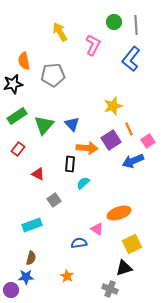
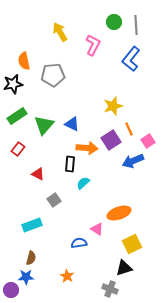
blue triangle: rotated 21 degrees counterclockwise
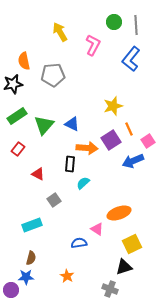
black triangle: moved 1 px up
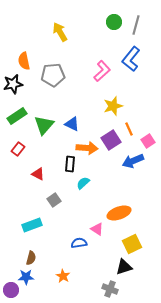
gray line: rotated 18 degrees clockwise
pink L-shape: moved 9 px right, 26 px down; rotated 20 degrees clockwise
orange star: moved 4 px left
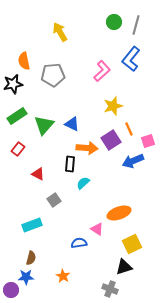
pink square: rotated 16 degrees clockwise
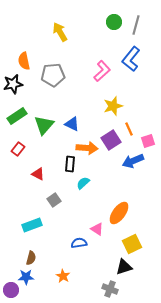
orange ellipse: rotated 35 degrees counterclockwise
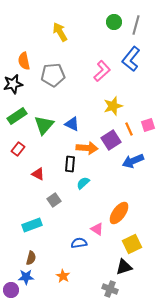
pink square: moved 16 px up
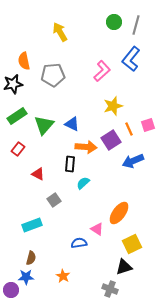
orange arrow: moved 1 px left, 1 px up
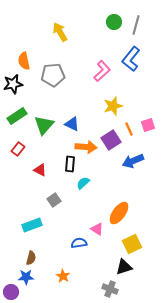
red triangle: moved 2 px right, 4 px up
purple circle: moved 2 px down
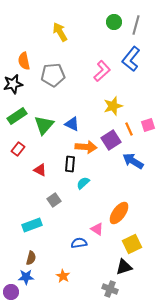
blue arrow: rotated 55 degrees clockwise
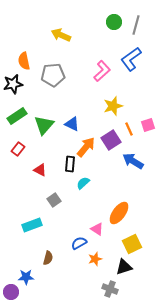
yellow arrow: moved 1 px right, 3 px down; rotated 36 degrees counterclockwise
blue L-shape: rotated 15 degrees clockwise
orange arrow: rotated 55 degrees counterclockwise
blue semicircle: rotated 21 degrees counterclockwise
brown semicircle: moved 17 px right
orange star: moved 32 px right, 17 px up; rotated 24 degrees clockwise
